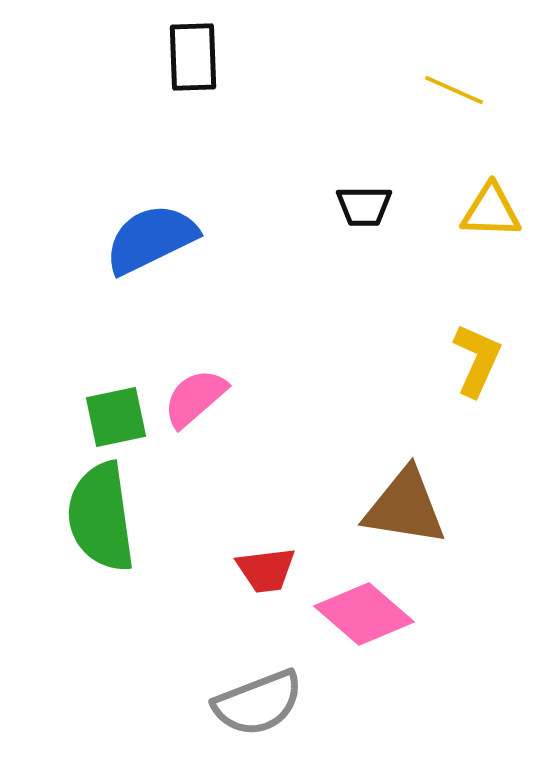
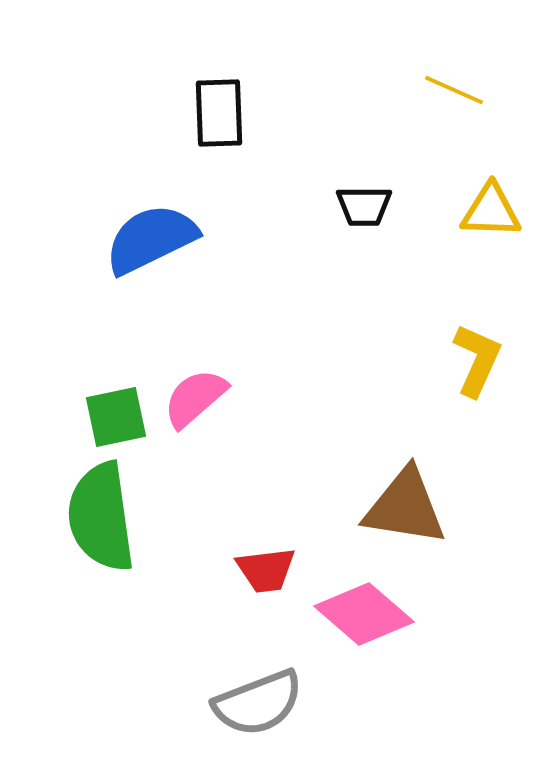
black rectangle: moved 26 px right, 56 px down
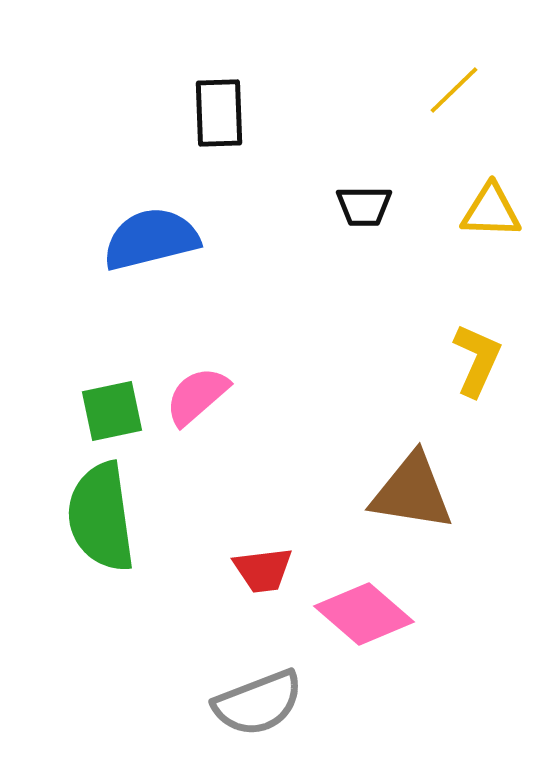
yellow line: rotated 68 degrees counterclockwise
blue semicircle: rotated 12 degrees clockwise
pink semicircle: moved 2 px right, 2 px up
green square: moved 4 px left, 6 px up
brown triangle: moved 7 px right, 15 px up
red trapezoid: moved 3 px left
